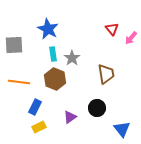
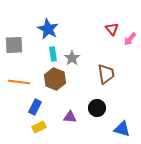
pink arrow: moved 1 px left, 1 px down
purple triangle: rotated 40 degrees clockwise
blue triangle: rotated 36 degrees counterclockwise
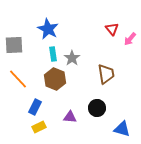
orange line: moved 1 px left, 3 px up; rotated 40 degrees clockwise
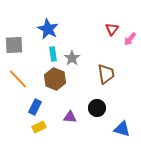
red triangle: rotated 16 degrees clockwise
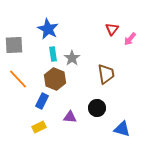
blue rectangle: moved 7 px right, 6 px up
